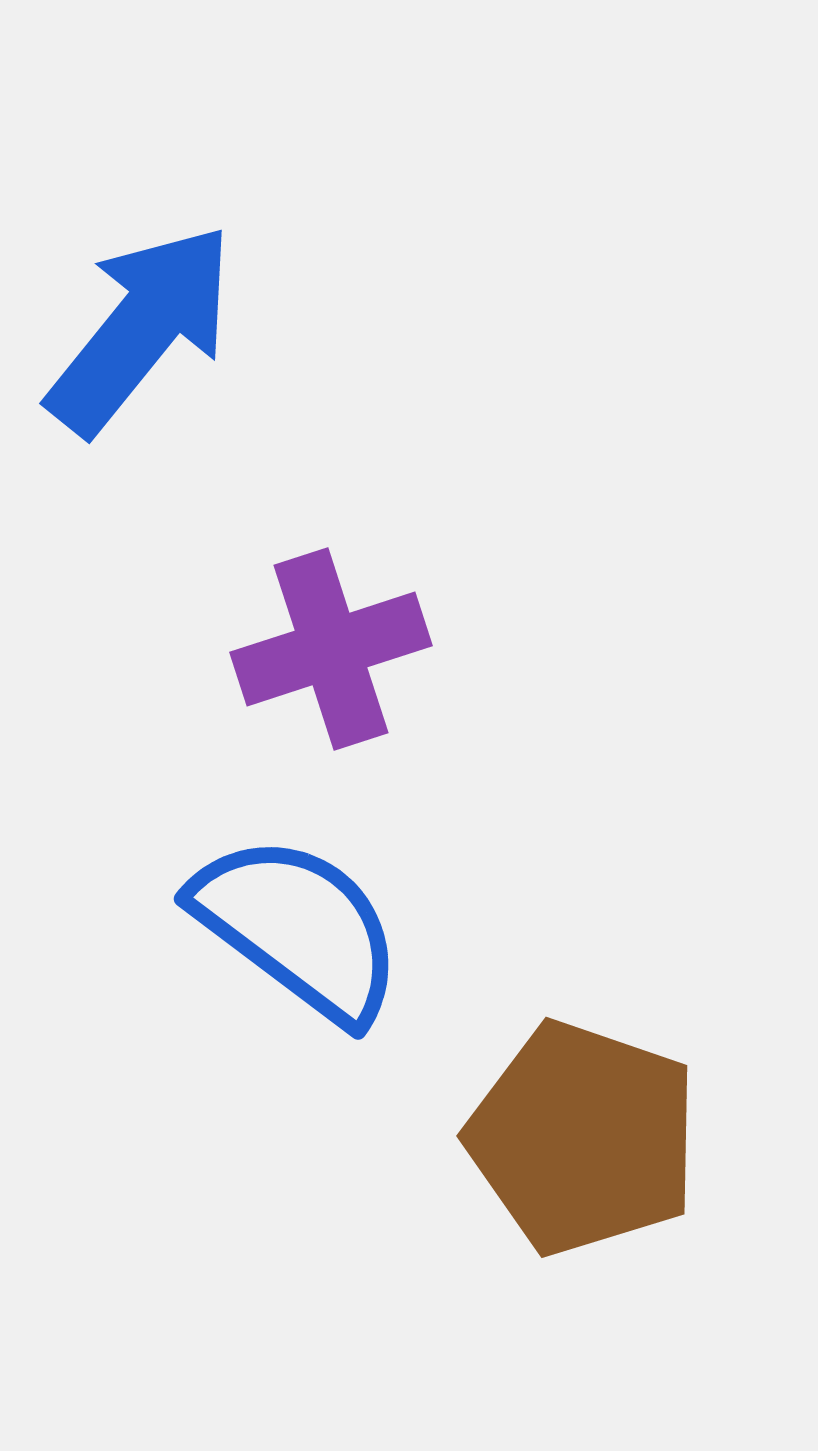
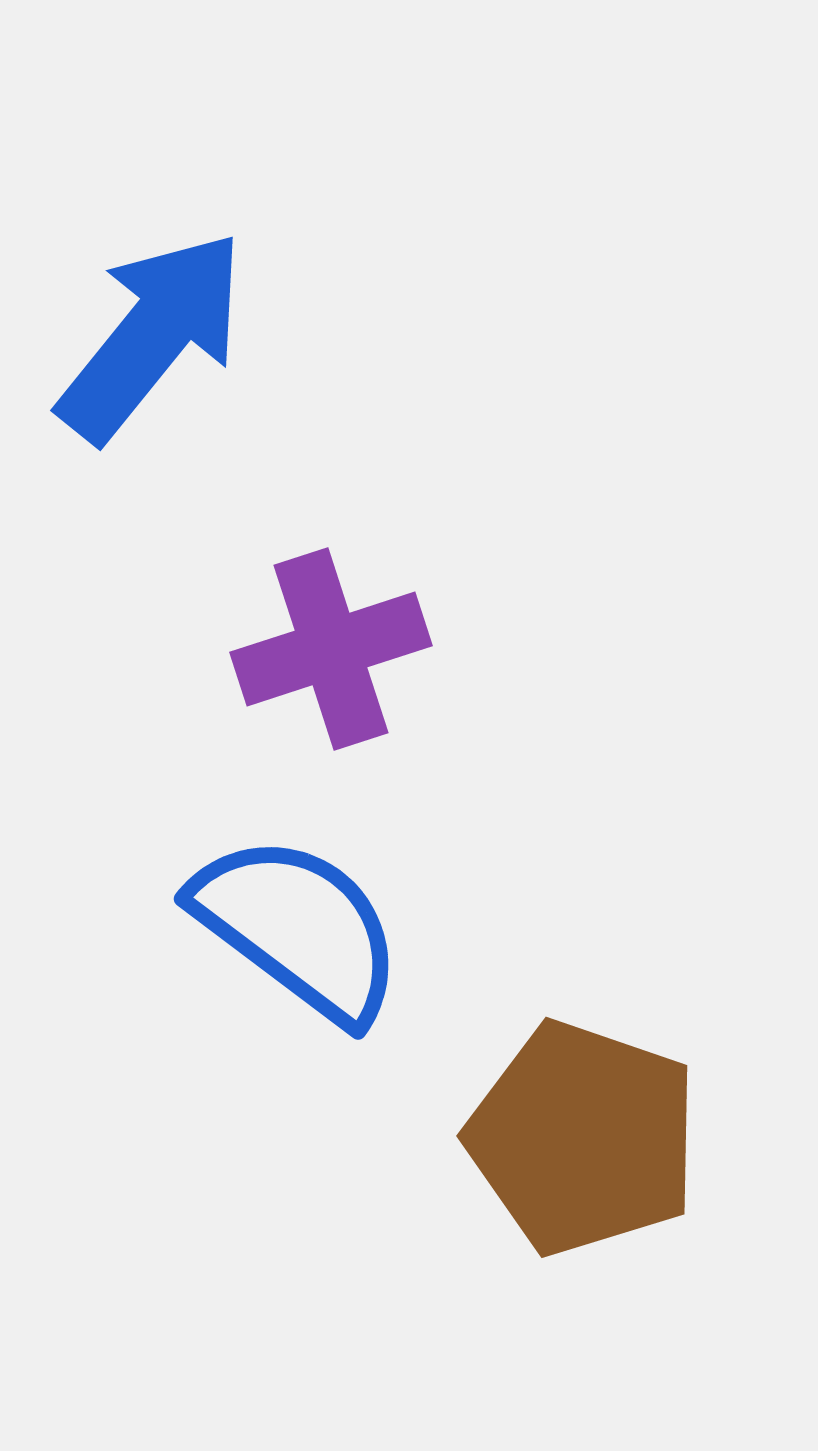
blue arrow: moved 11 px right, 7 px down
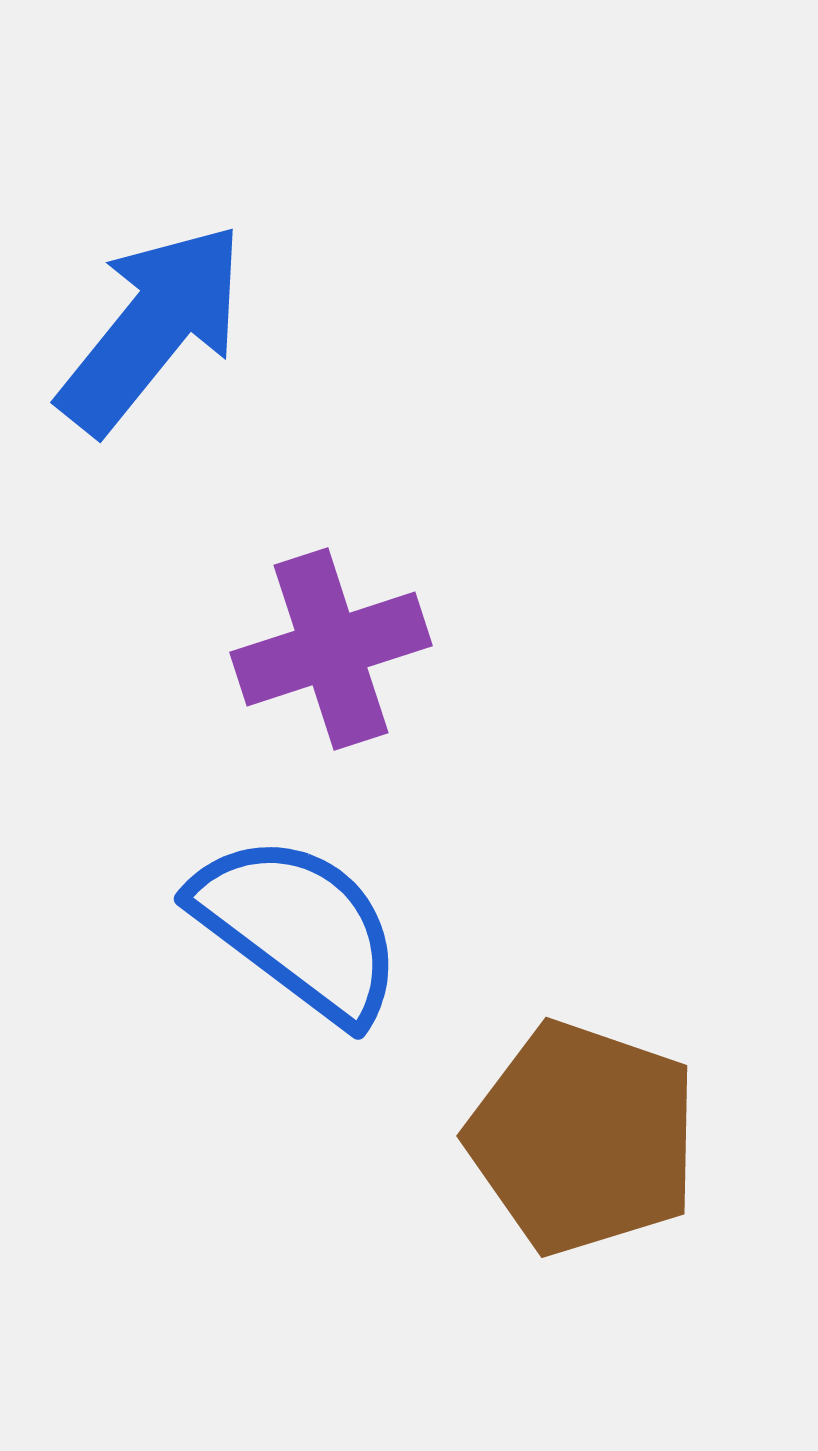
blue arrow: moved 8 px up
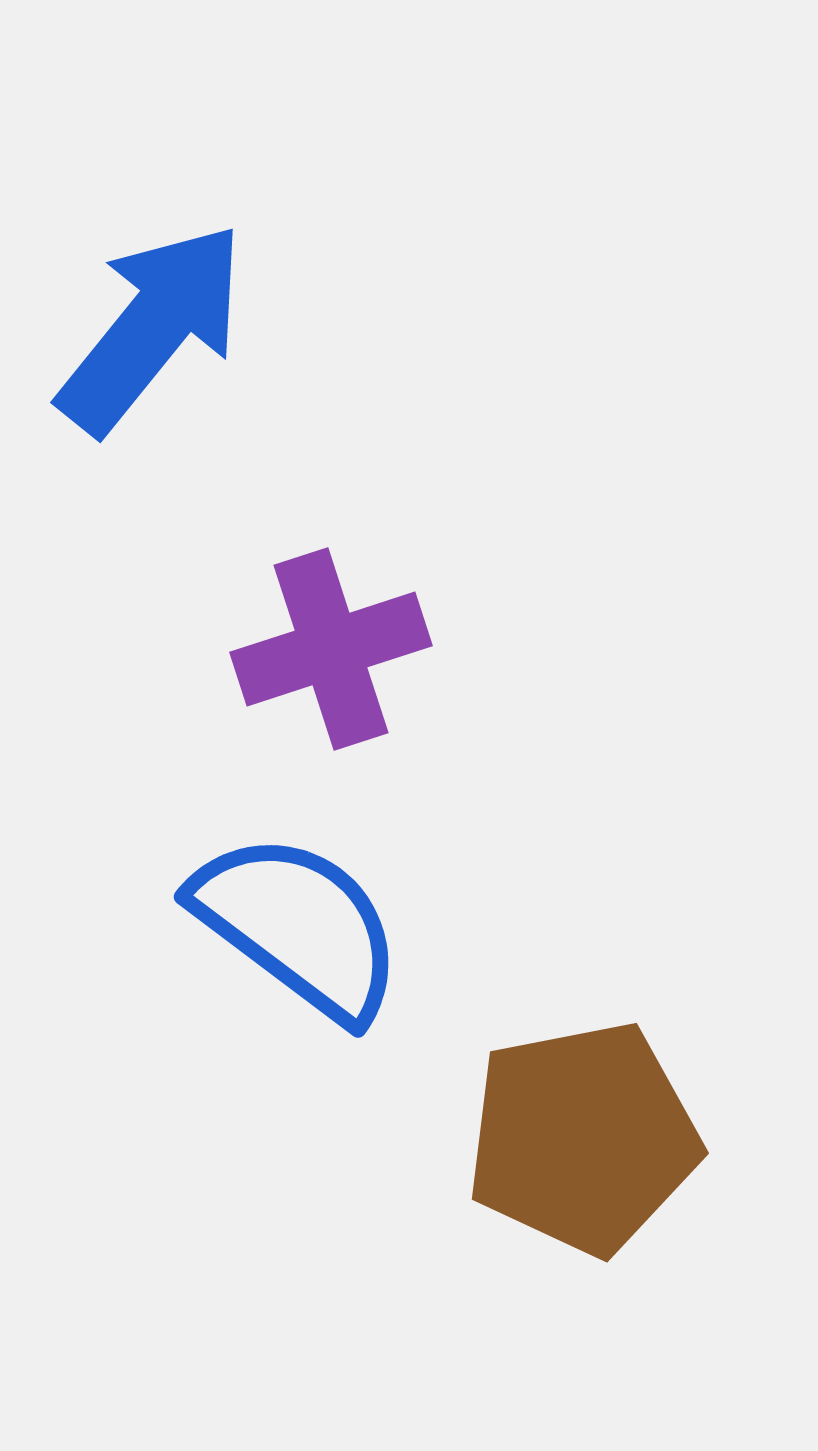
blue semicircle: moved 2 px up
brown pentagon: rotated 30 degrees counterclockwise
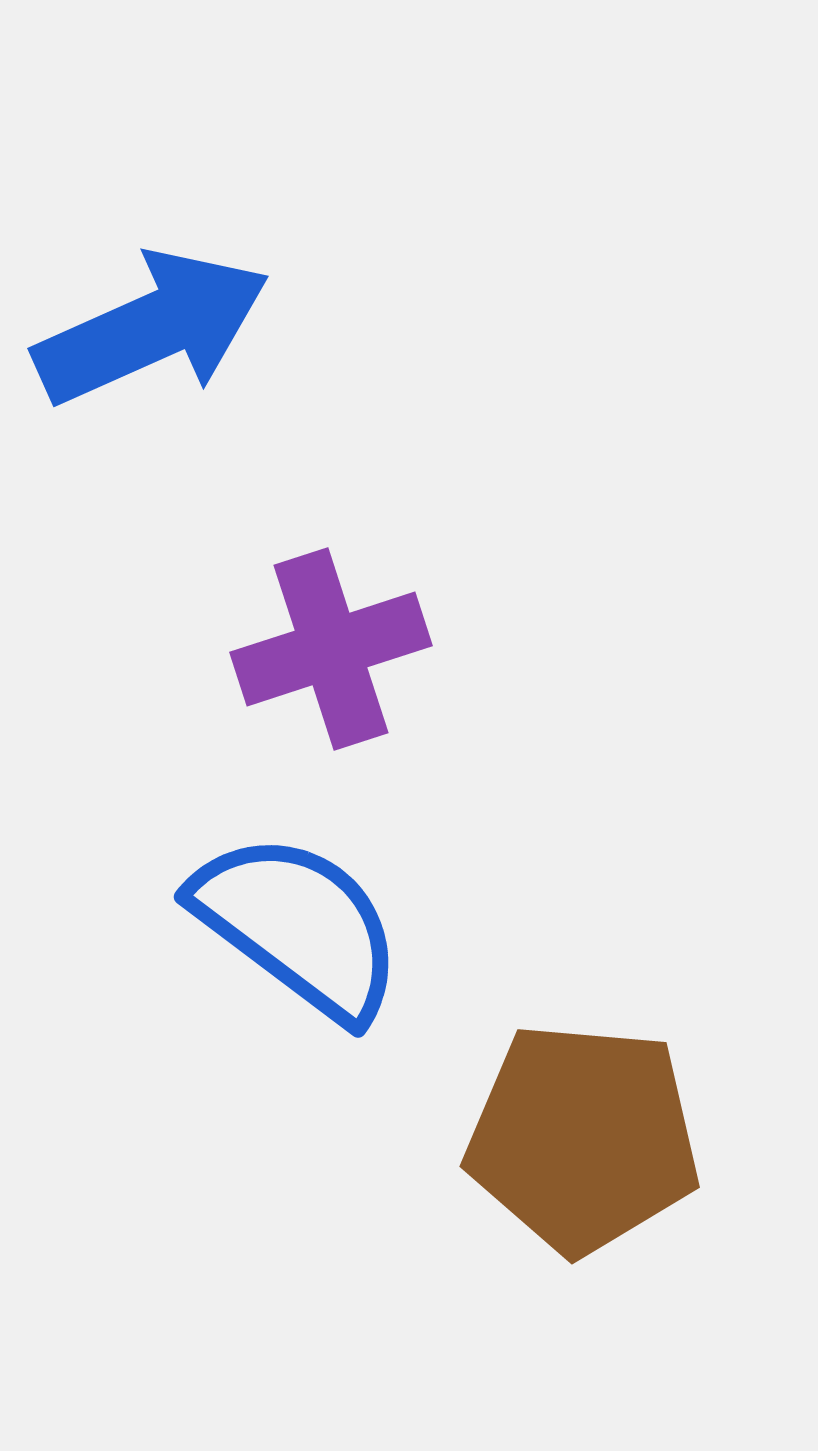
blue arrow: rotated 27 degrees clockwise
brown pentagon: rotated 16 degrees clockwise
